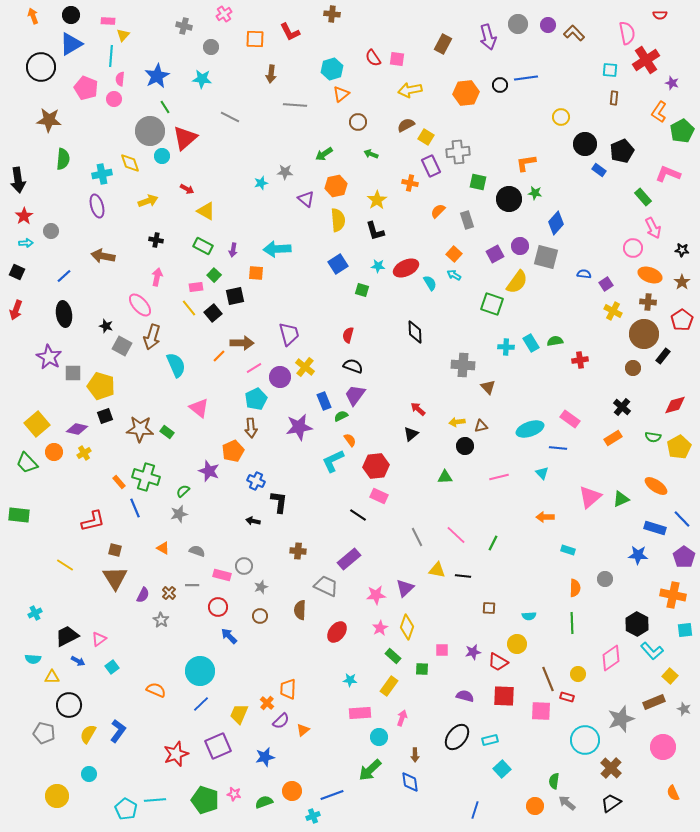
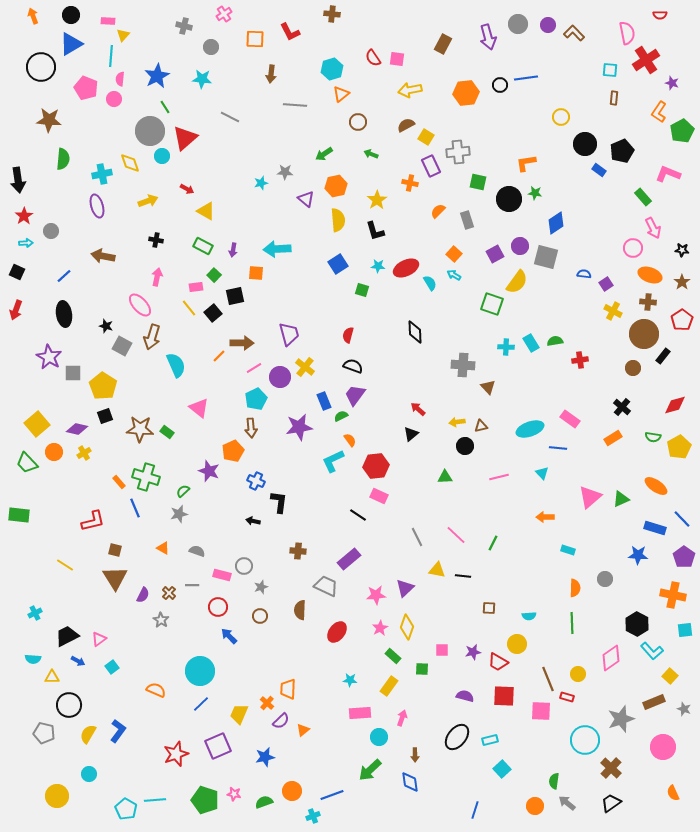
blue diamond at (556, 223): rotated 15 degrees clockwise
yellow pentagon at (101, 386): moved 2 px right; rotated 16 degrees clockwise
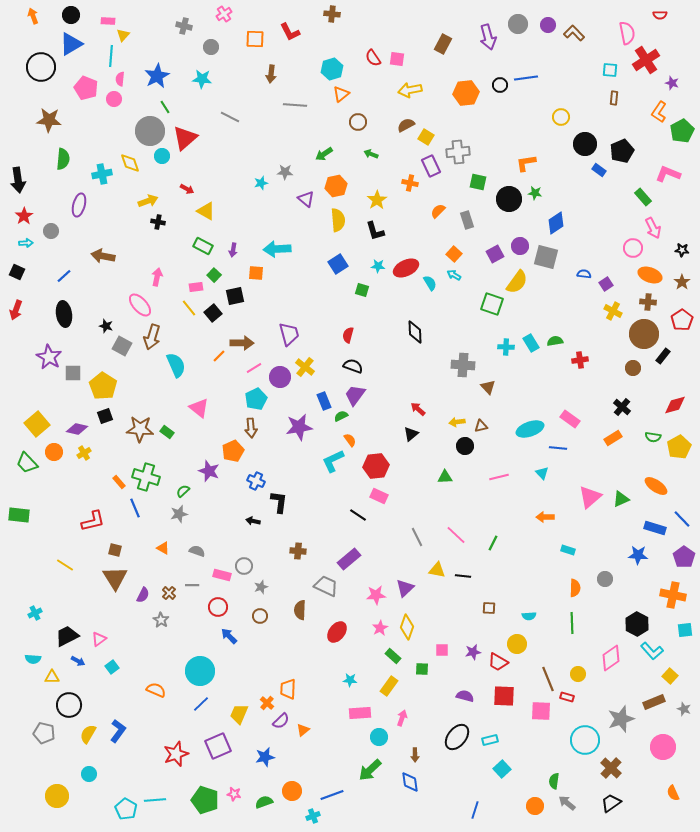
purple ellipse at (97, 206): moved 18 px left, 1 px up; rotated 30 degrees clockwise
black cross at (156, 240): moved 2 px right, 18 px up
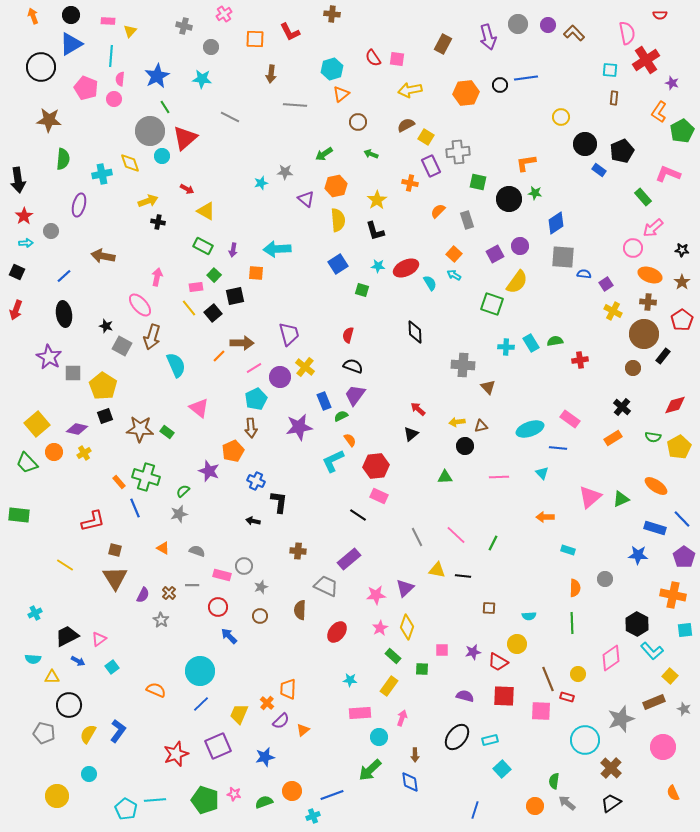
yellow triangle at (123, 35): moved 7 px right, 4 px up
pink arrow at (653, 228): rotated 75 degrees clockwise
gray square at (546, 257): moved 17 px right; rotated 10 degrees counterclockwise
pink line at (499, 477): rotated 12 degrees clockwise
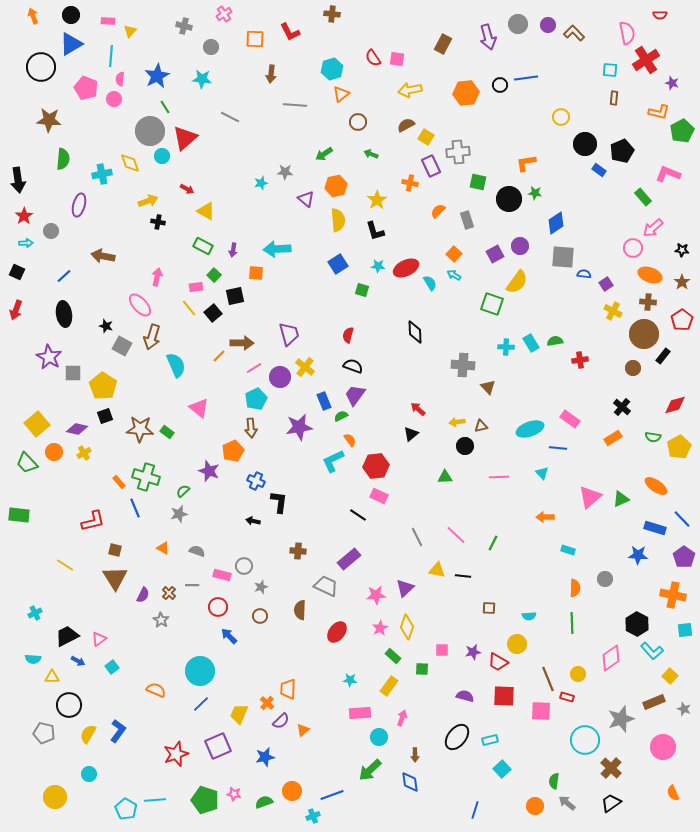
orange L-shape at (659, 112): rotated 110 degrees counterclockwise
yellow circle at (57, 796): moved 2 px left, 1 px down
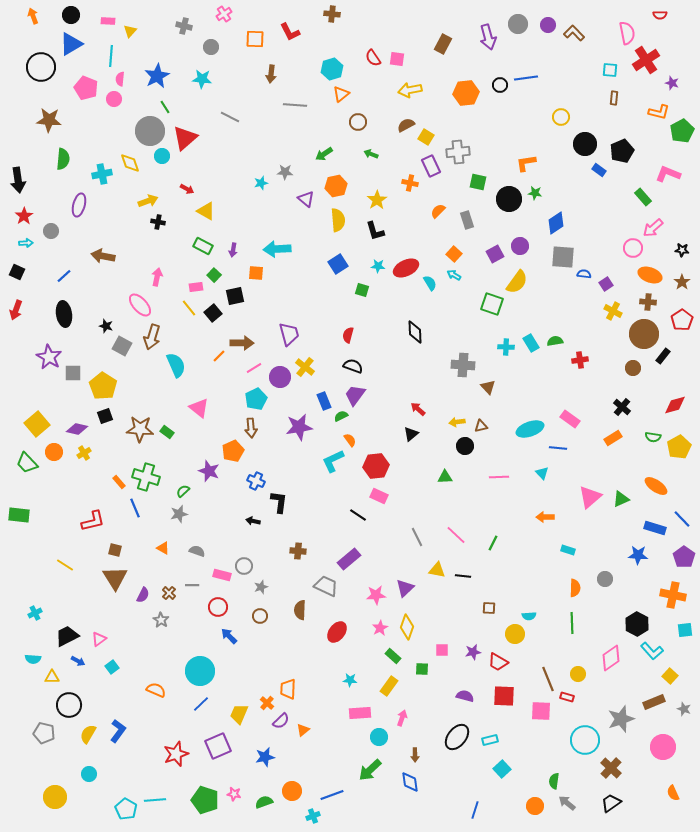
yellow circle at (517, 644): moved 2 px left, 10 px up
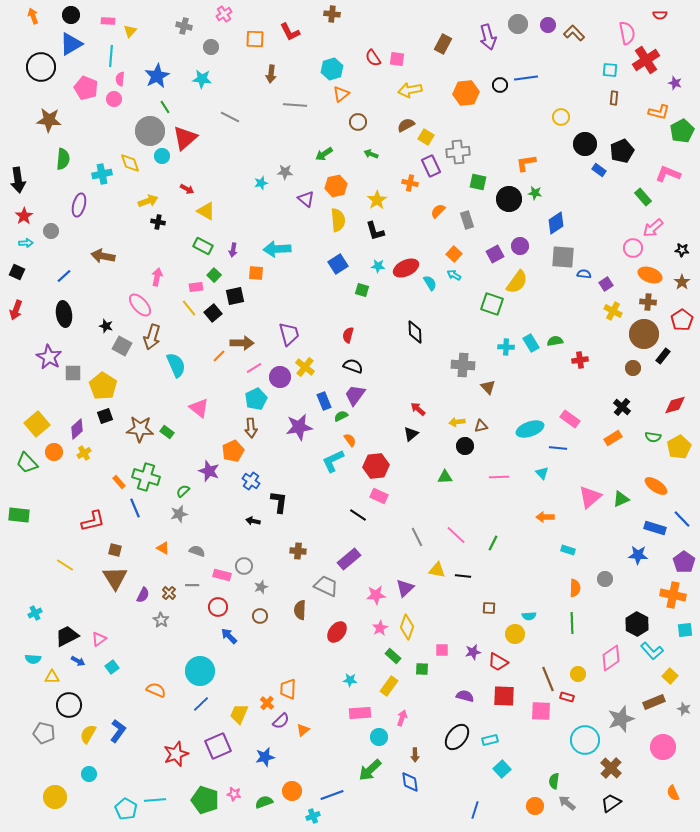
purple star at (672, 83): moved 3 px right
purple diamond at (77, 429): rotated 55 degrees counterclockwise
blue cross at (256, 481): moved 5 px left; rotated 12 degrees clockwise
purple pentagon at (684, 557): moved 5 px down
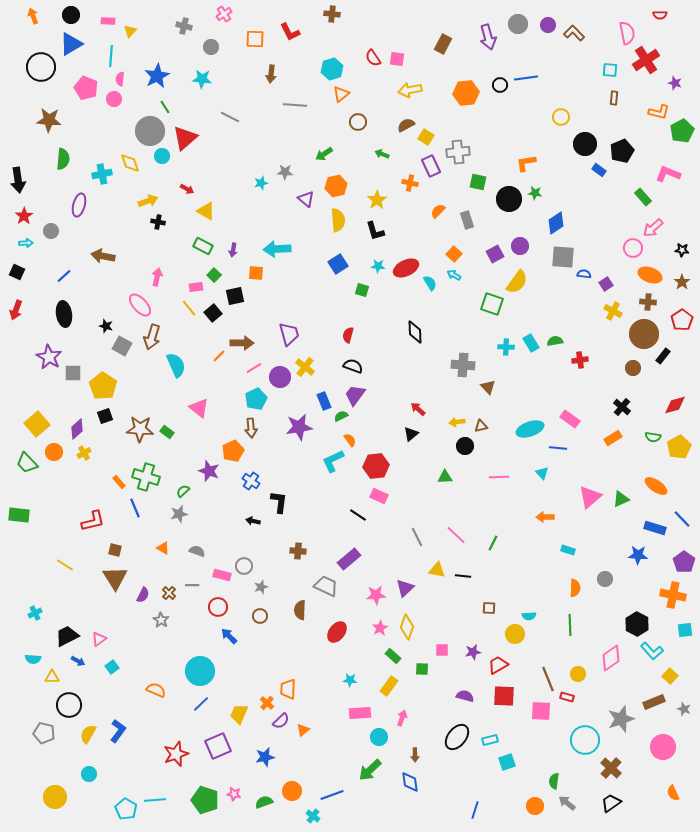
green arrow at (371, 154): moved 11 px right
green line at (572, 623): moved 2 px left, 2 px down
red trapezoid at (498, 662): moved 3 px down; rotated 120 degrees clockwise
cyan square at (502, 769): moved 5 px right, 7 px up; rotated 24 degrees clockwise
cyan cross at (313, 816): rotated 32 degrees counterclockwise
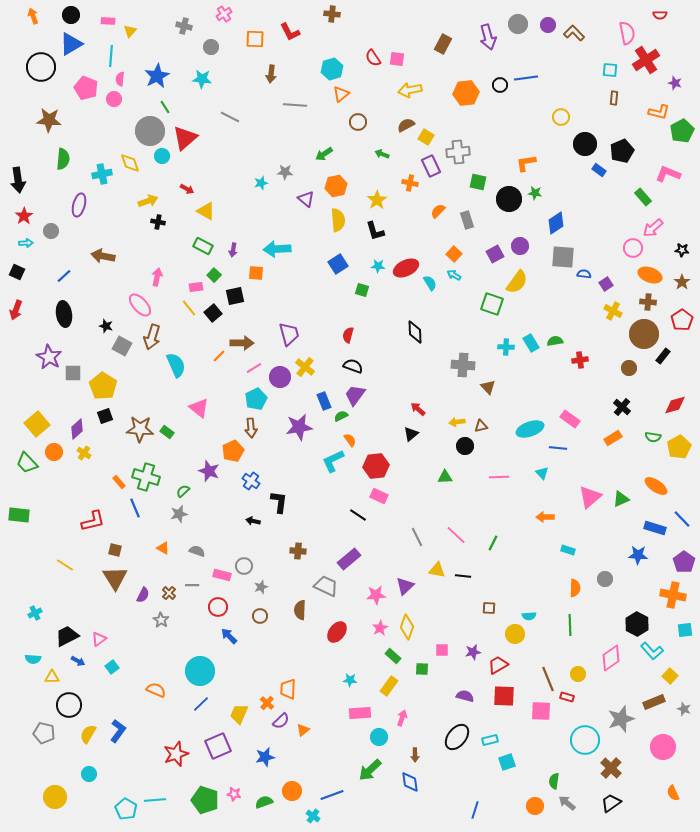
brown circle at (633, 368): moved 4 px left
yellow cross at (84, 453): rotated 24 degrees counterclockwise
purple triangle at (405, 588): moved 2 px up
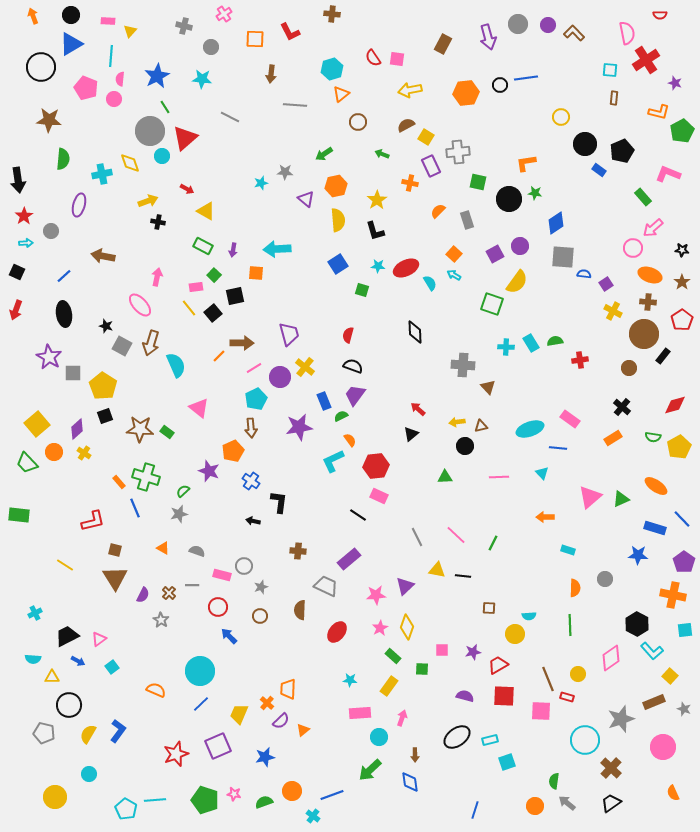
brown arrow at (152, 337): moved 1 px left, 6 px down
black ellipse at (457, 737): rotated 16 degrees clockwise
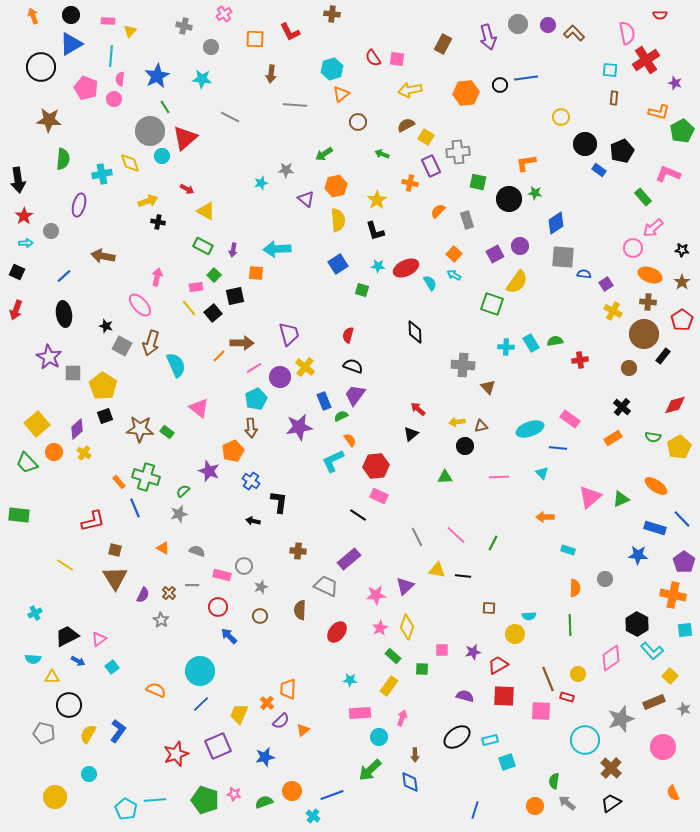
gray star at (285, 172): moved 1 px right, 2 px up
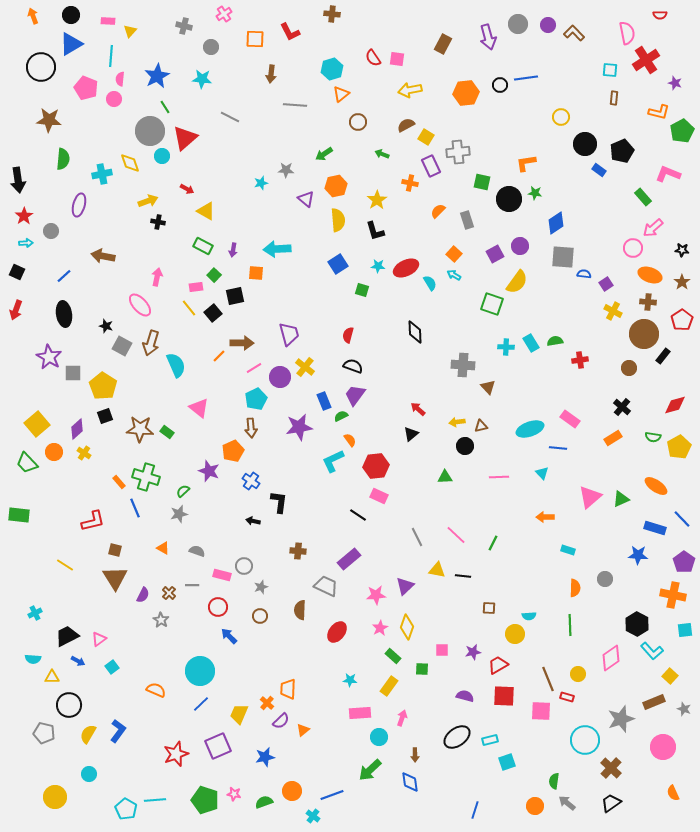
green square at (478, 182): moved 4 px right
